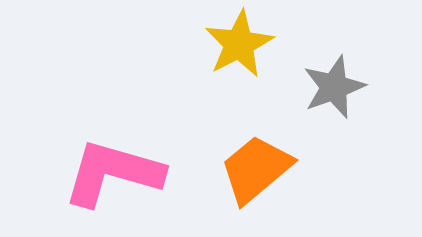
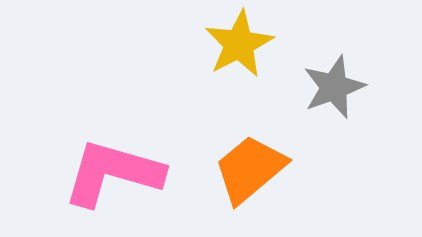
orange trapezoid: moved 6 px left
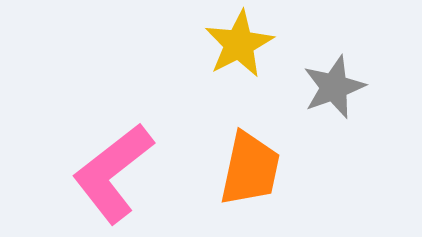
orange trapezoid: rotated 142 degrees clockwise
pink L-shape: rotated 54 degrees counterclockwise
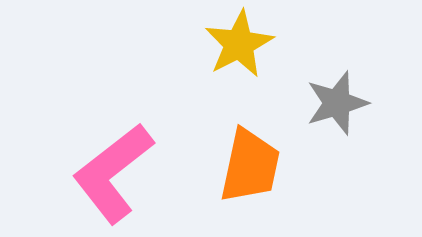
gray star: moved 3 px right, 16 px down; rotated 4 degrees clockwise
orange trapezoid: moved 3 px up
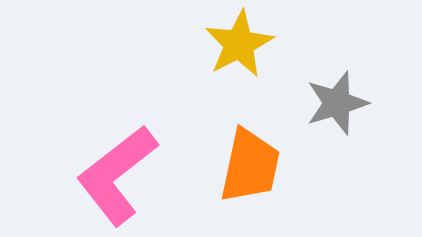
pink L-shape: moved 4 px right, 2 px down
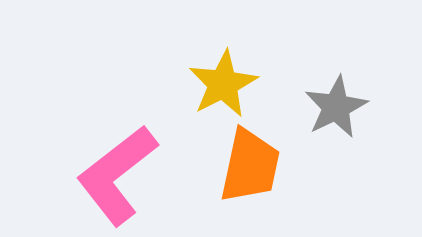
yellow star: moved 16 px left, 40 px down
gray star: moved 1 px left, 4 px down; rotated 10 degrees counterclockwise
